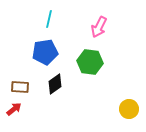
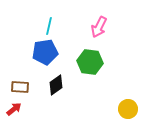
cyan line: moved 7 px down
black diamond: moved 1 px right, 1 px down
yellow circle: moved 1 px left
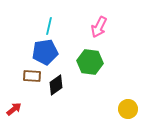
brown rectangle: moved 12 px right, 11 px up
